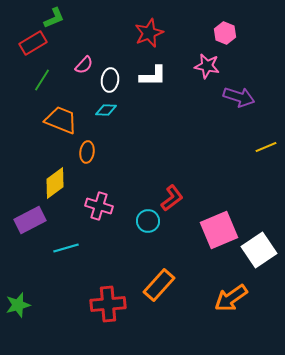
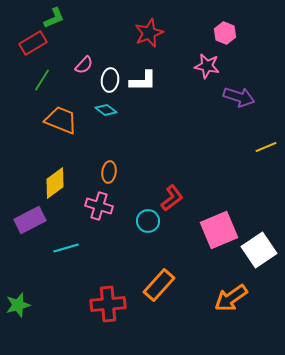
white L-shape: moved 10 px left, 5 px down
cyan diamond: rotated 35 degrees clockwise
orange ellipse: moved 22 px right, 20 px down
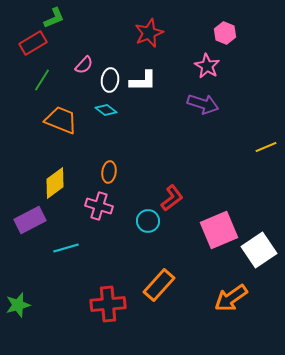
pink star: rotated 20 degrees clockwise
purple arrow: moved 36 px left, 7 px down
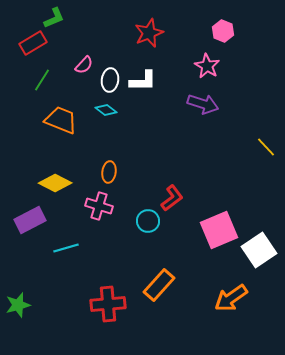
pink hexagon: moved 2 px left, 2 px up
yellow line: rotated 70 degrees clockwise
yellow diamond: rotated 64 degrees clockwise
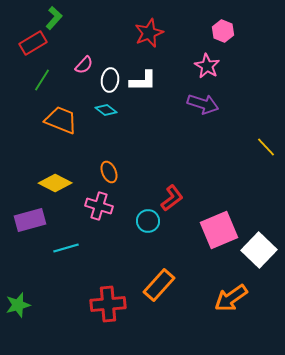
green L-shape: rotated 25 degrees counterclockwise
orange ellipse: rotated 30 degrees counterclockwise
purple rectangle: rotated 12 degrees clockwise
white square: rotated 12 degrees counterclockwise
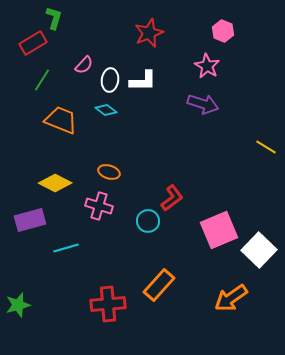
green L-shape: rotated 25 degrees counterclockwise
yellow line: rotated 15 degrees counterclockwise
orange ellipse: rotated 50 degrees counterclockwise
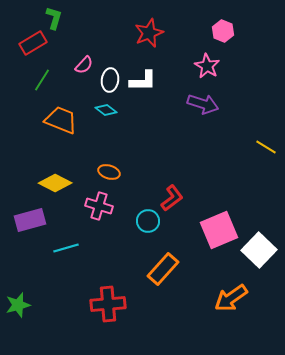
orange rectangle: moved 4 px right, 16 px up
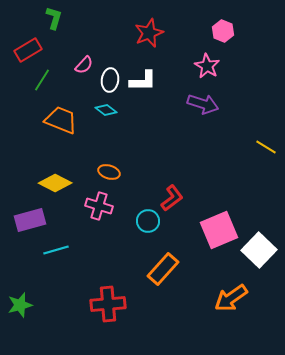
red rectangle: moved 5 px left, 7 px down
cyan line: moved 10 px left, 2 px down
green star: moved 2 px right
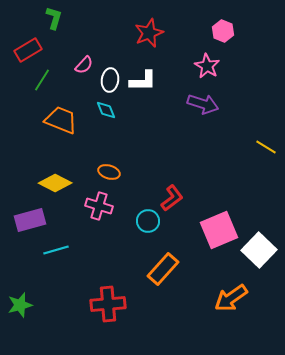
cyan diamond: rotated 30 degrees clockwise
